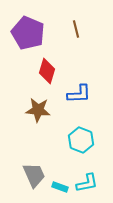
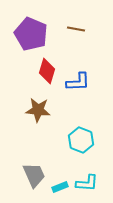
brown line: rotated 66 degrees counterclockwise
purple pentagon: moved 3 px right, 1 px down
blue L-shape: moved 1 px left, 12 px up
cyan L-shape: rotated 15 degrees clockwise
cyan rectangle: rotated 42 degrees counterclockwise
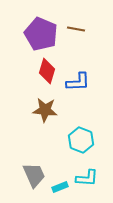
purple pentagon: moved 10 px right
brown star: moved 7 px right
cyan L-shape: moved 5 px up
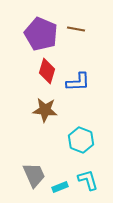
cyan L-shape: moved 1 px right, 2 px down; rotated 110 degrees counterclockwise
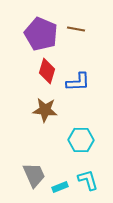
cyan hexagon: rotated 20 degrees counterclockwise
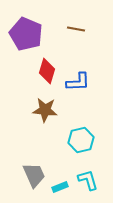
purple pentagon: moved 15 px left
cyan hexagon: rotated 15 degrees counterclockwise
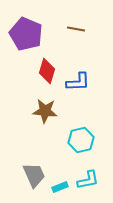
brown star: moved 1 px down
cyan L-shape: rotated 95 degrees clockwise
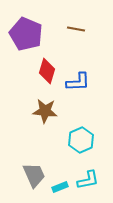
cyan hexagon: rotated 10 degrees counterclockwise
